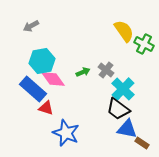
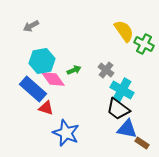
green arrow: moved 9 px left, 2 px up
cyan cross: moved 1 px left, 1 px down; rotated 15 degrees counterclockwise
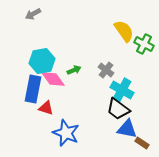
gray arrow: moved 2 px right, 12 px up
blue rectangle: rotated 60 degrees clockwise
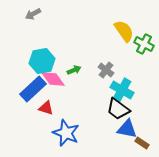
blue rectangle: rotated 36 degrees clockwise
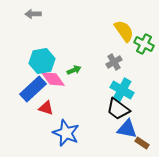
gray arrow: rotated 28 degrees clockwise
gray cross: moved 8 px right, 8 px up; rotated 21 degrees clockwise
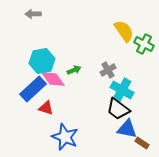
gray cross: moved 6 px left, 8 px down
blue star: moved 1 px left, 4 px down
